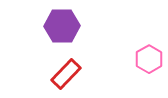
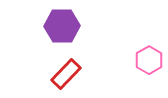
pink hexagon: moved 1 px down
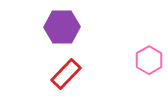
purple hexagon: moved 1 px down
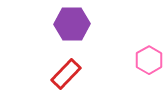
purple hexagon: moved 10 px right, 3 px up
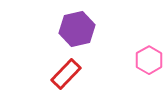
purple hexagon: moved 5 px right, 5 px down; rotated 12 degrees counterclockwise
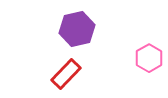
pink hexagon: moved 2 px up
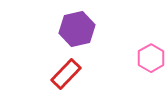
pink hexagon: moved 2 px right
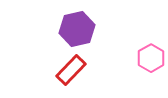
red rectangle: moved 5 px right, 4 px up
